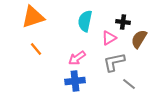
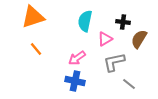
pink triangle: moved 4 px left, 1 px down
blue cross: rotated 18 degrees clockwise
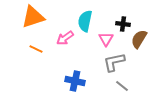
black cross: moved 2 px down
pink triangle: moved 1 px right; rotated 28 degrees counterclockwise
orange line: rotated 24 degrees counterclockwise
pink arrow: moved 12 px left, 20 px up
gray line: moved 7 px left, 2 px down
